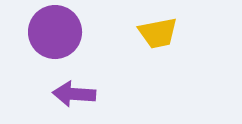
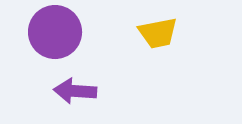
purple arrow: moved 1 px right, 3 px up
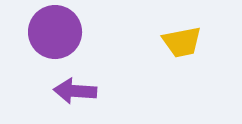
yellow trapezoid: moved 24 px right, 9 px down
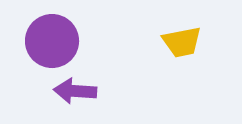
purple circle: moved 3 px left, 9 px down
